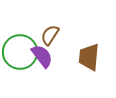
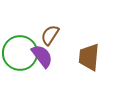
green circle: moved 1 px down
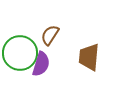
purple semicircle: moved 1 px left, 8 px down; rotated 55 degrees clockwise
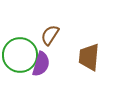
green circle: moved 2 px down
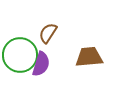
brown semicircle: moved 2 px left, 2 px up
brown trapezoid: rotated 80 degrees clockwise
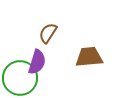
green circle: moved 23 px down
purple semicircle: moved 4 px left, 2 px up
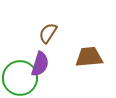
purple semicircle: moved 3 px right, 2 px down
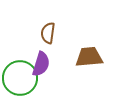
brown semicircle: rotated 25 degrees counterclockwise
purple semicircle: moved 1 px right
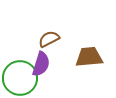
brown semicircle: moved 1 px right, 6 px down; rotated 55 degrees clockwise
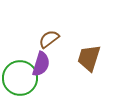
brown semicircle: rotated 10 degrees counterclockwise
brown trapezoid: moved 1 px down; rotated 68 degrees counterclockwise
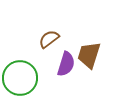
brown trapezoid: moved 3 px up
purple semicircle: moved 25 px right
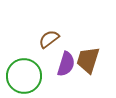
brown trapezoid: moved 1 px left, 5 px down
green circle: moved 4 px right, 2 px up
